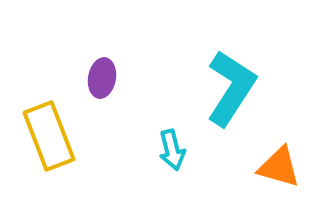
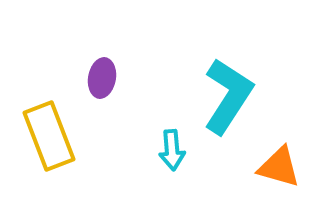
cyan L-shape: moved 3 px left, 8 px down
cyan arrow: rotated 9 degrees clockwise
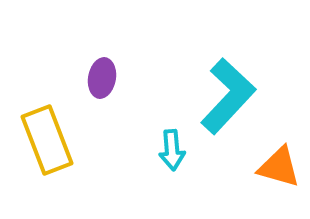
cyan L-shape: rotated 10 degrees clockwise
yellow rectangle: moved 2 px left, 4 px down
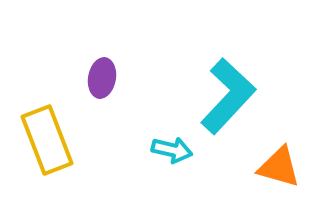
cyan arrow: rotated 72 degrees counterclockwise
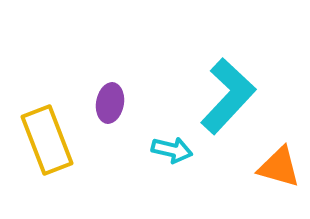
purple ellipse: moved 8 px right, 25 px down
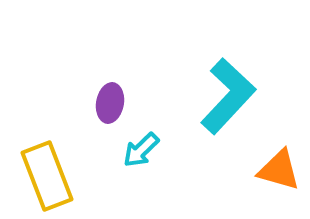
yellow rectangle: moved 36 px down
cyan arrow: moved 31 px left; rotated 123 degrees clockwise
orange triangle: moved 3 px down
